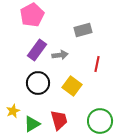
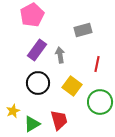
gray arrow: rotated 91 degrees counterclockwise
green circle: moved 19 px up
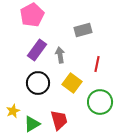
yellow square: moved 3 px up
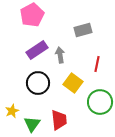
purple rectangle: rotated 20 degrees clockwise
yellow square: moved 1 px right
yellow star: moved 1 px left
red trapezoid: rotated 10 degrees clockwise
green triangle: rotated 24 degrees counterclockwise
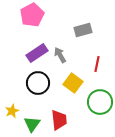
purple rectangle: moved 3 px down
gray arrow: rotated 21 degrees counterclockwise
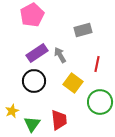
black circle: moved 4 px left, 2 px up
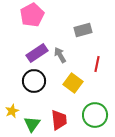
green circle: moved 5 px left, 13 px down
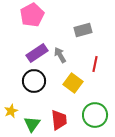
red line: moved 2 px left
yellow star: moved 1 px left
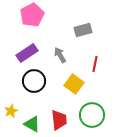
purple rectangle: moved 10 px left
yellow square: moved 1 px right, 1 px down
green circle: moved 3 px left
green triangle: rotated 36 degrees counterclockwise
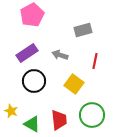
gray arrow: rotated 42 degrees counterclockwise
red line: moved 3 px up
yellow star: rotated 24 degrees counterclockwise
